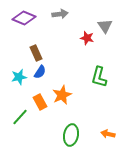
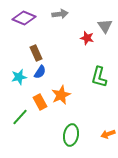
orange star: moved 1 px left
orange arrow: rotated 32 degrees counterclockwise
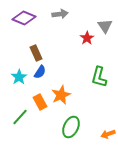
red star: rotated 24 degrees clockwise
cyan star: rotated 21 degrees counterclockwise
green ellipse: moved 8 px up; rotated 15 degrees clockwise
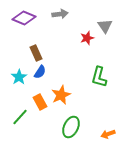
red star: rotated 16 degrees clockwise
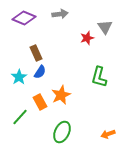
gray triangle: moved 1 px down
green ellipse: moved 9 px left, 5 px down
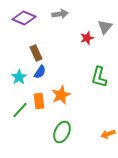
gray triangle: rotated 14 degrees clockwise
orange rectangle: moved 1 px left, 1 px up; rotated 21 degrees clockwise
green line: moved 7 px up
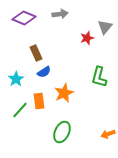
blue semicircle: moved 4 px right; rotated 24 degrees clockwise
cyan star: moved 3 px left, 2 px down
orange star: moved 3 px right, 2 px up
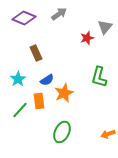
gray arrow: moved 1 px left; rotated 28 degrees counterclockwise
blue semicircle: moved 3 px right, 8 px down
cyan star: moved 2 px right
